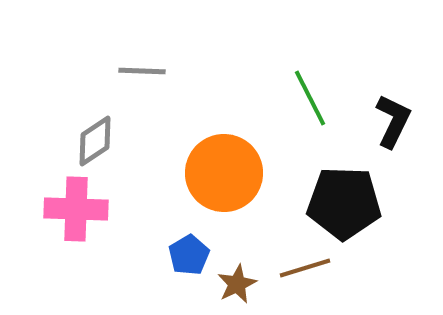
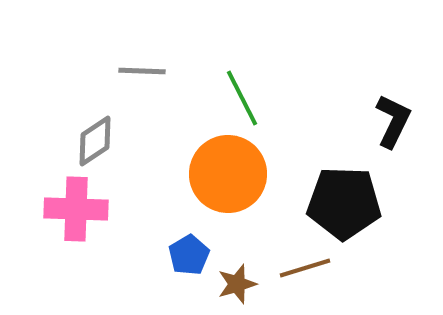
green line: moved 68 px left
orange circle: moved 4 px right, 1 px down
brown star: rotated 9 degrees clockwise
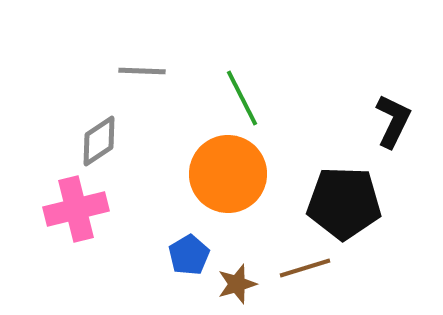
gray diamond: moved 4 px right
pink cross: rotated 16 degrees counterclockwise
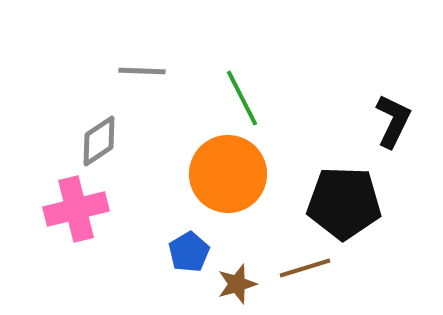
blue pentagon: moved 3 px up
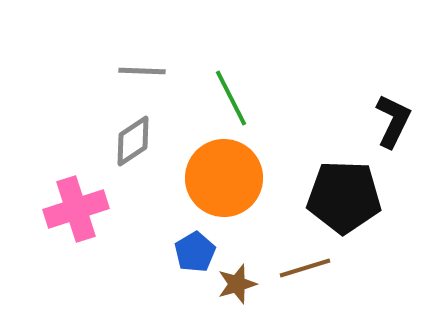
green line: moved 11 px left
gray diamond: moved 34 px right
orange circle: moved 4 px left, 4 px down
black pentagon: moved 6 px up
pink cross: rotated 4 degrees counterclockwise
blue pentagon: moved 6 px right
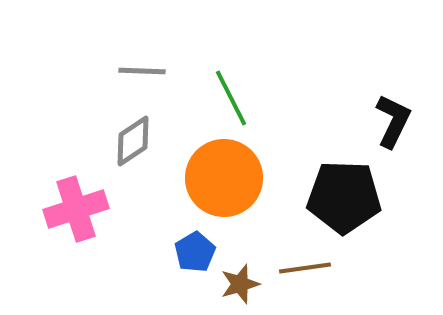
brown line: rotated 9 degrees clockwise
brown star: moved 3 px right
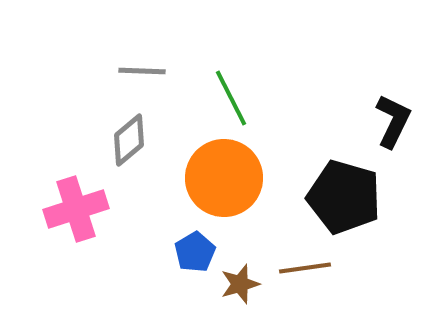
gray diamond: moved 4 px left, 1 px up; rotated 6 degrees counterclockwise
black pentagon: rotated 14 degrees clockwise
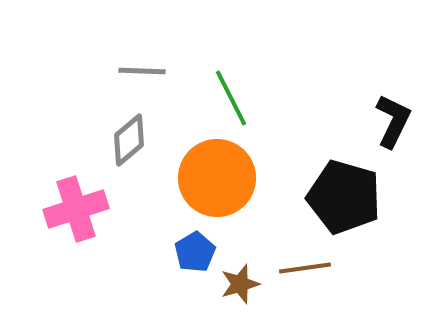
orange circle: moved 7 px left
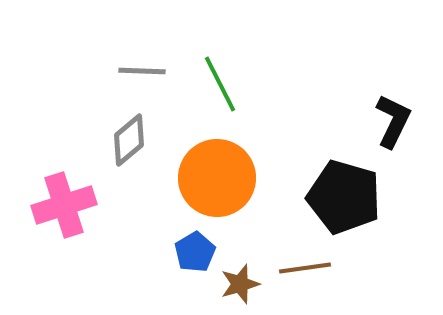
green line: moved 11 px left, 14 px up
pink cross: moved 12 px left, 4 px up
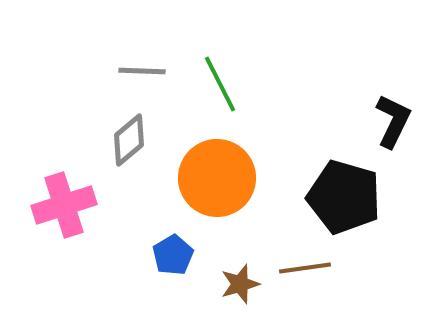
blue pentagon: moved 22 px left, 3 px down
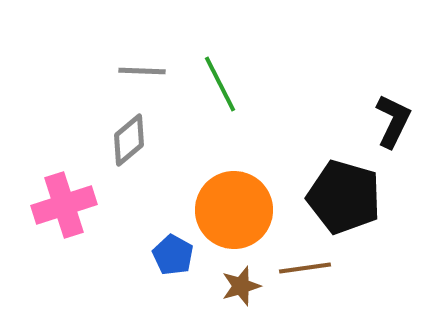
orange circle: moved 17 px right, 32 px down
blue pentagon: rotated 12 degrees counterclockwise
brown star: moved 1 px right, 2 px down
